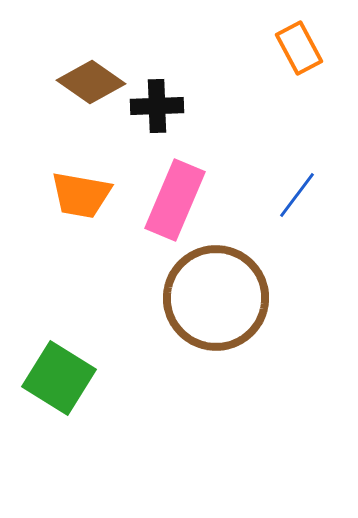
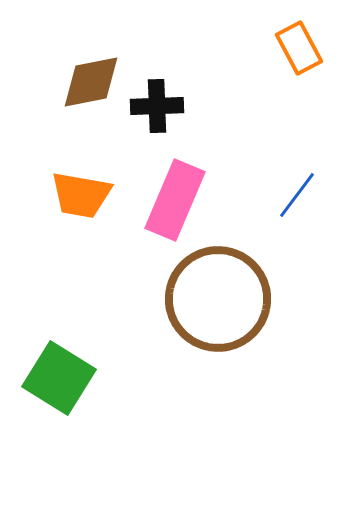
brown diamond: rotated 46 degrees counterclockwise
brown circle: moved 2 px right, 1 px down
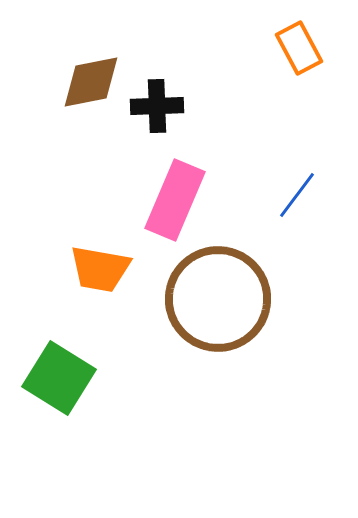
orange trapezoid: moved 19 px right, 74 px down
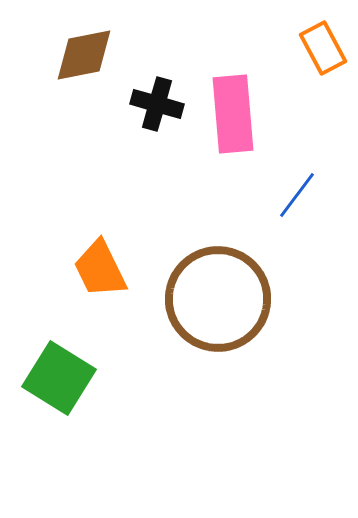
orange rectangle: moved 24 px right
brown diamond: moved 7 px left, 27 px up
black cross: moved 2 px up; rotated 18 degrees clockwise
pink rectangle: moved 58 px right, 86 px up; rotated 28 degrees counterclockwise
orange trapezoid: rotated 54 degrees clockwise
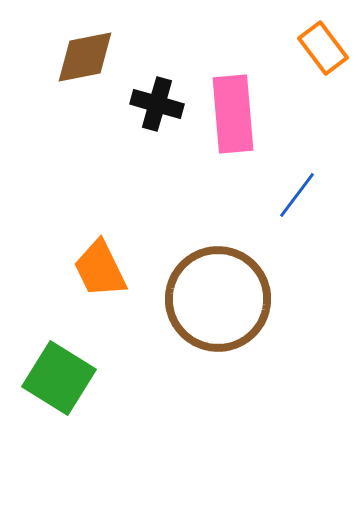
orange rectangle: rotated 9 degrees counterclockwise
brown diamond: moved 1 px right, 2 px down
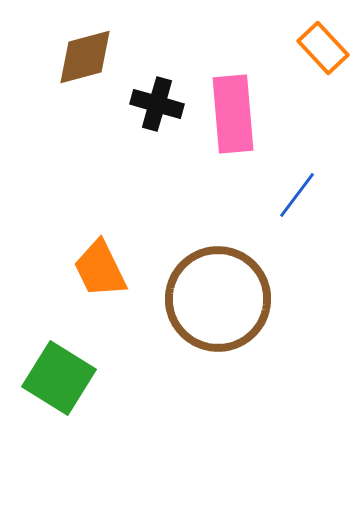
orange rectangle: rotated 6 degrees counterclockwise
brown diamond: rotated 4 degrees counterclockwise
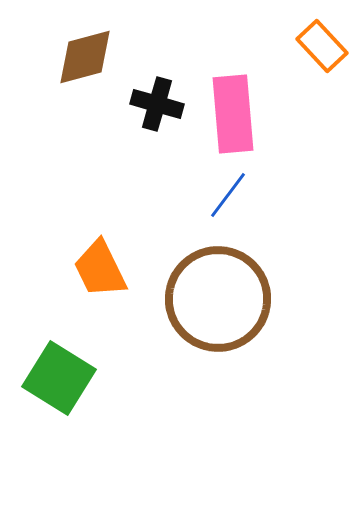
orange rectangle: moved 1 px left, 2 px up
blue line: moved 69 px left
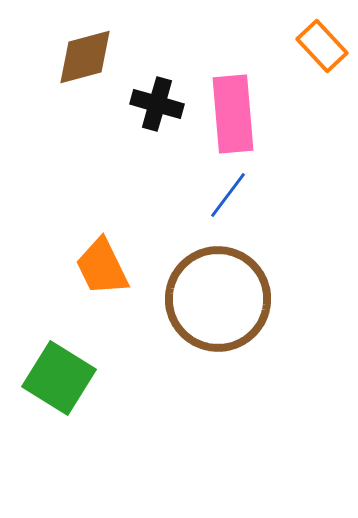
orange trapezoid: moved 2 px right, 2 px up
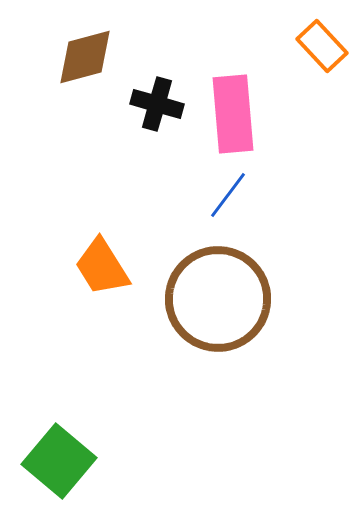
orange trapezoid: rotated 6 degrees counterclockwise
green square: moved 83 px down; rotated 8 degrees clockwise
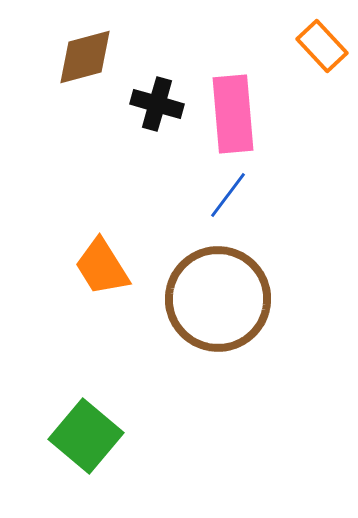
green square: moved 27 px right, 25 px up
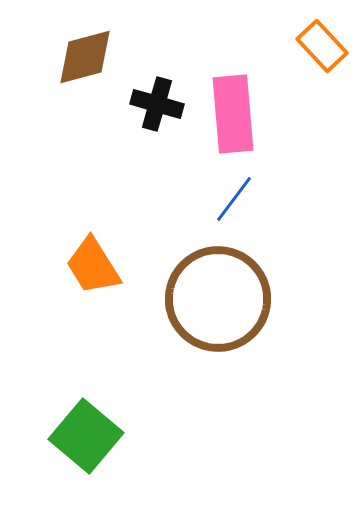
blue line: moved 6 px right, 4 px down
orange trapezoid: moved 9 px left, 1 px up
